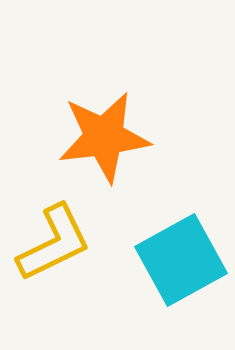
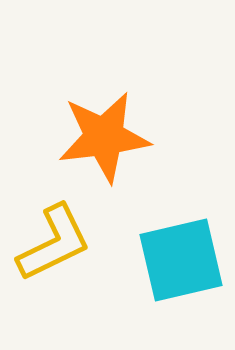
cyan square: rotated 16 degrees clockwise
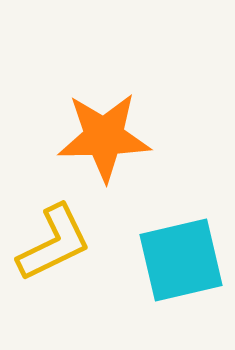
orange star: rotated 6 degrees clockwise
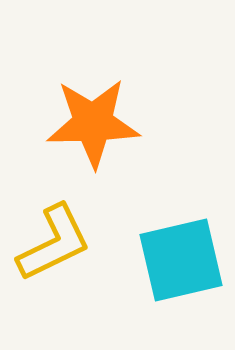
orange star: moved 11 px left, 14 px up
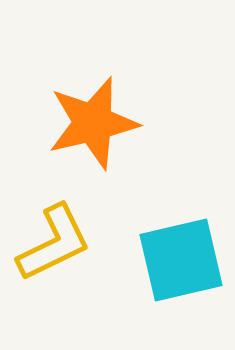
orange star: rotated 12 degrees counterclockwise
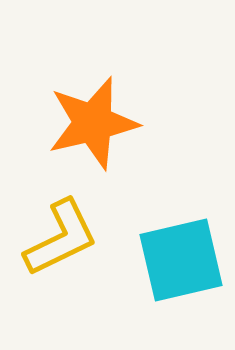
yellow L-shape: moved 7 px right, 5 px up
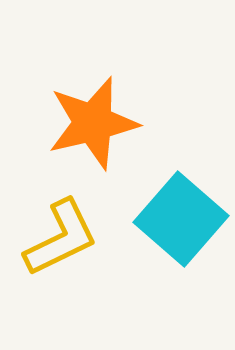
cyan square: moved 41 px up; rotated 36 degrees counterclockwise
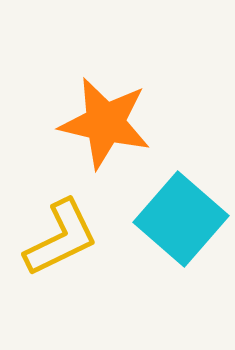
orange star: moved 12 px right; rotated 26 degrees clockwise
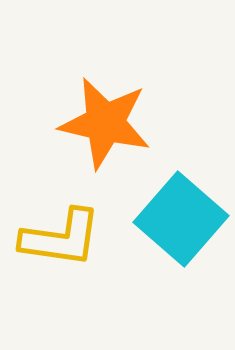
yellow L-shape: rotated 34 degrees clockwise
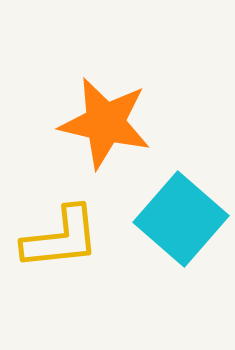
yellow L-shape: rotated 14 degrees counterclockwise
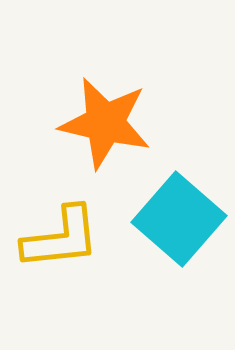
cyan square: moved 2 px left
